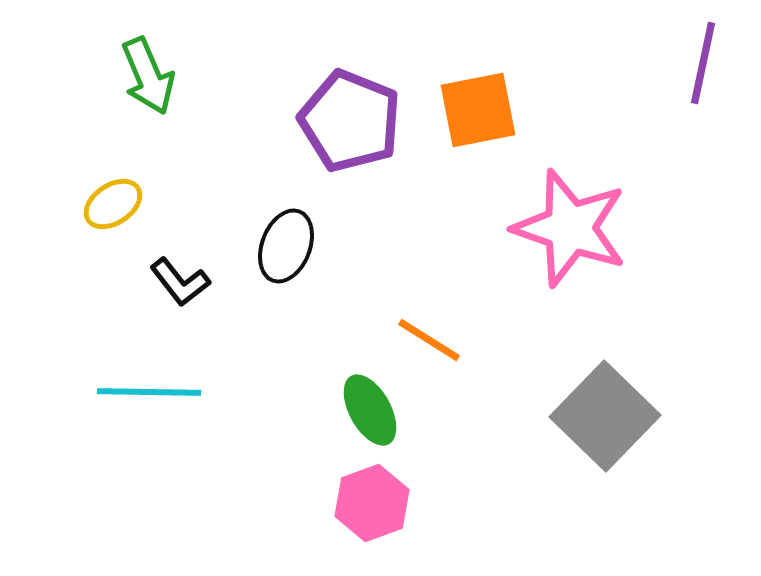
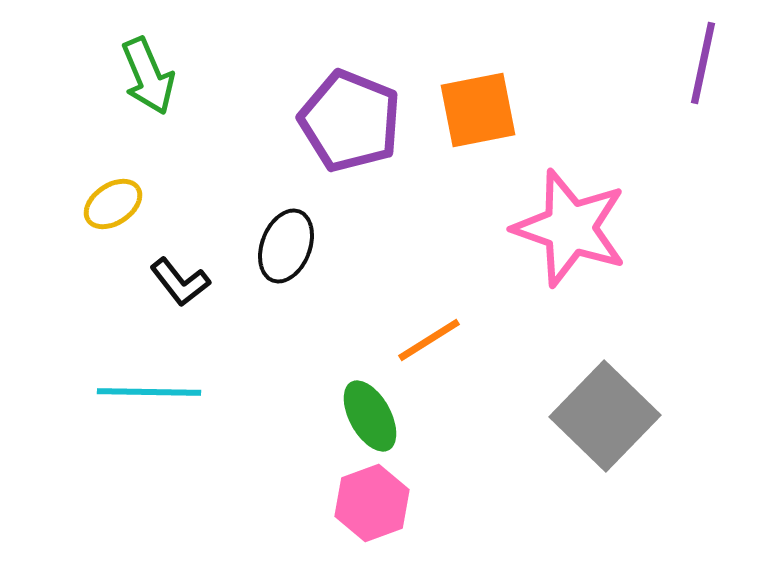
orange line: rotated 64 degrees counterclockwise
green ellipse: moved 6 px down
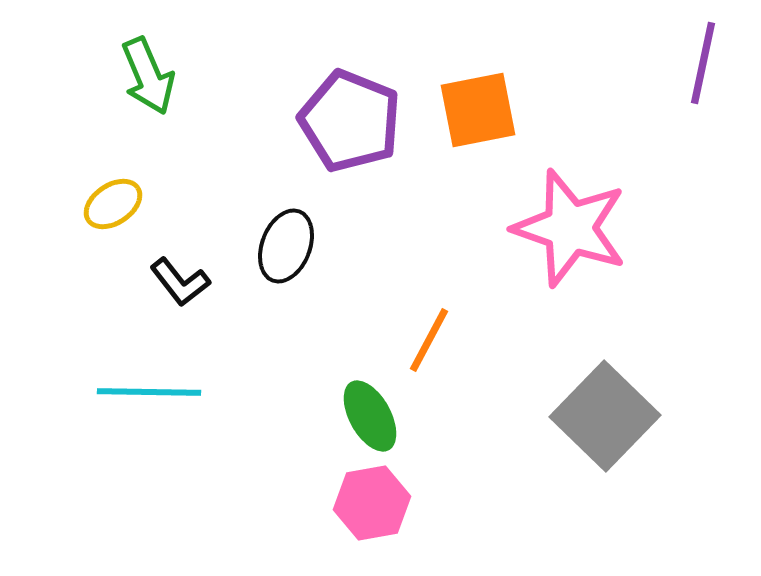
orange line: rotated 30 degrees counterclockwise
pink hexagon: rotated 10 degrees clockwise
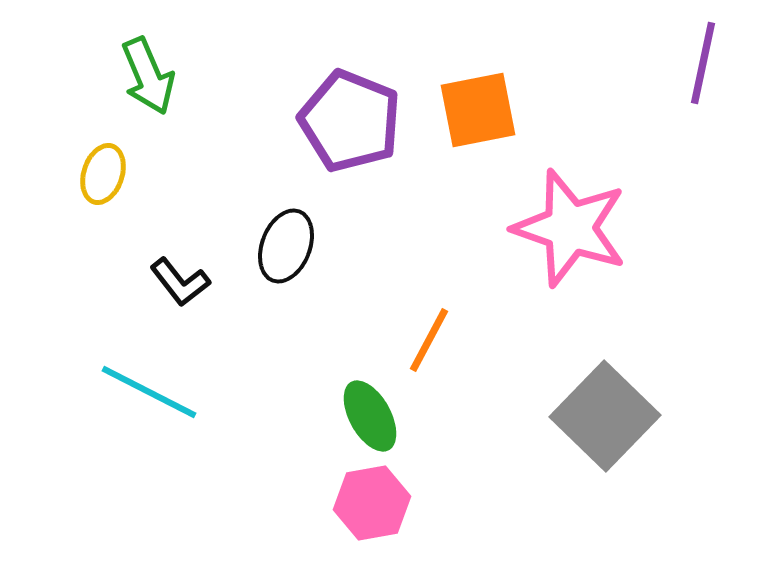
yellow ellipse: moved 10 px left, 30 px up; rotated 38 degrees counterclockwise
cyan line: rotated 26 degrees clockwise
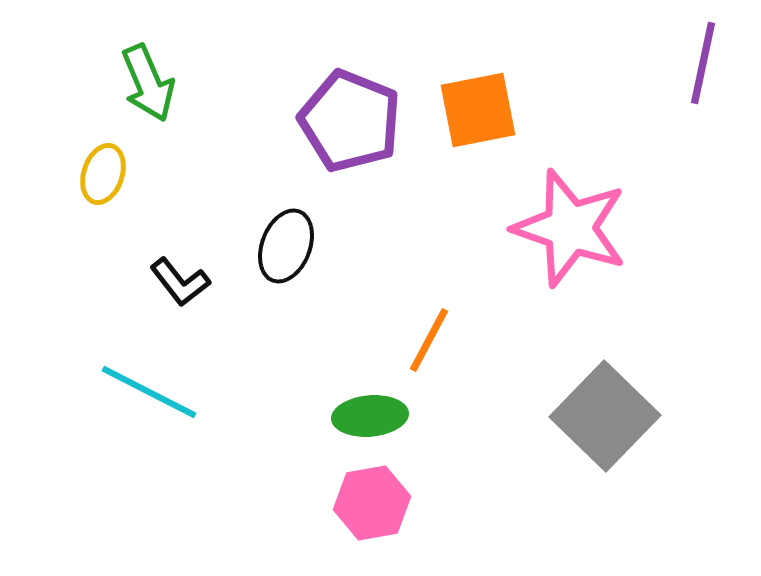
green arrow: moved 7 px down
green ellipse: rotated 66 degrees counterclockwise
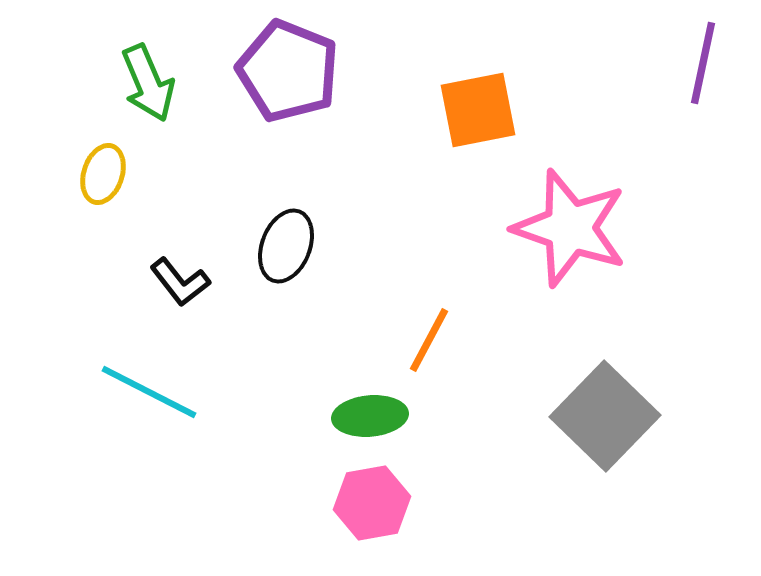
purple pentagon: moved 62 px left, 50 px up
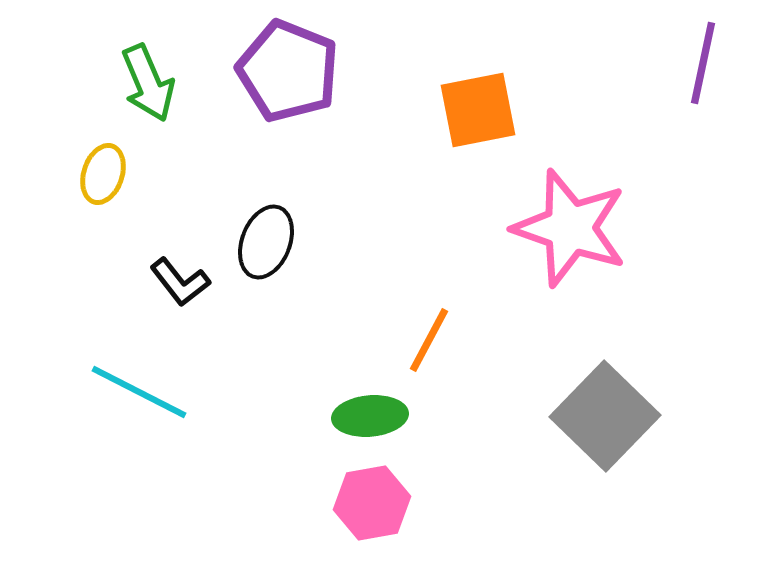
black ellipse: moved 20 px left, 4 px up
cyan line: moved 10 px left
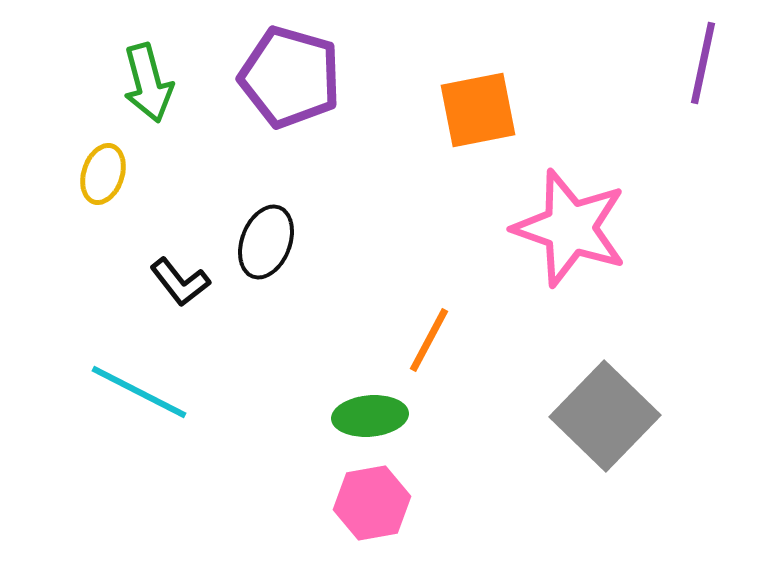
purple pentagon: moved 2 px right, 6 px down; rotated 6 degrees counterclockwise
green arrow: rotated 8 degrees clockwise
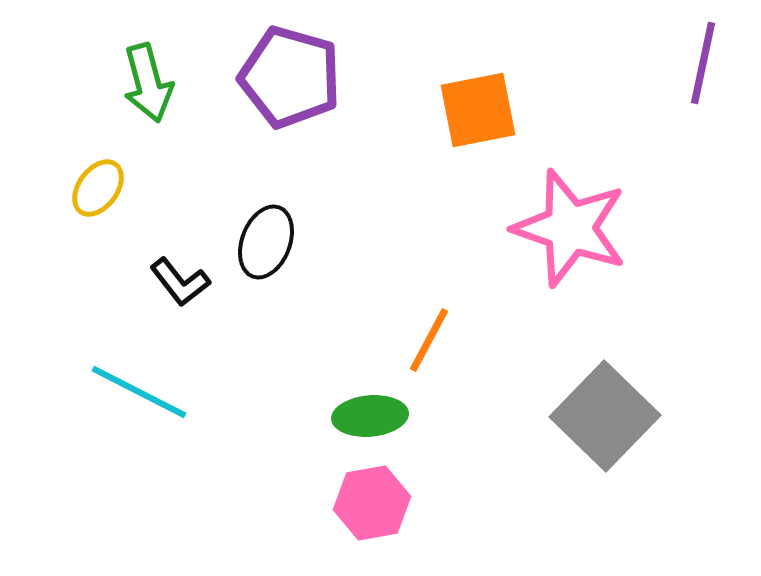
yellow ellipse: moved 5 px left, 14 px down; rotated 18 degrees clockwise
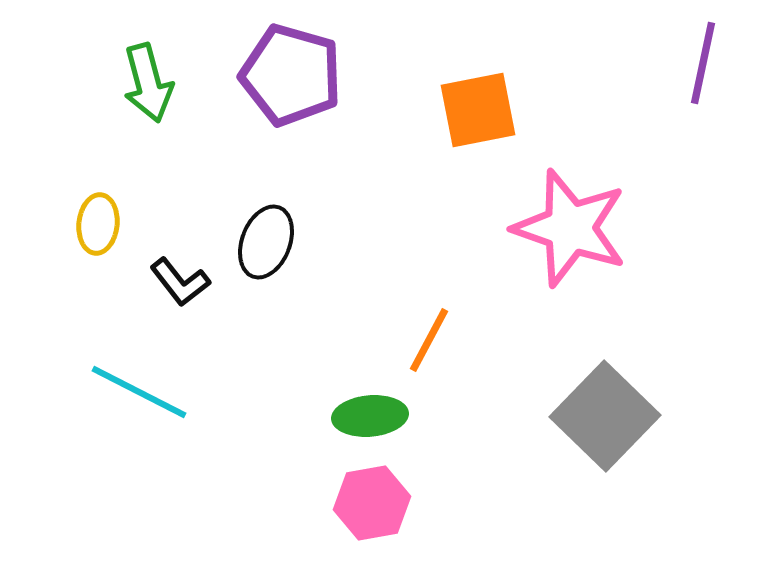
purple pentagon: moved 1 px right, 2 px up
yellow ellipse: moved 36 px down; rotated 30 degrees counterclockwise
